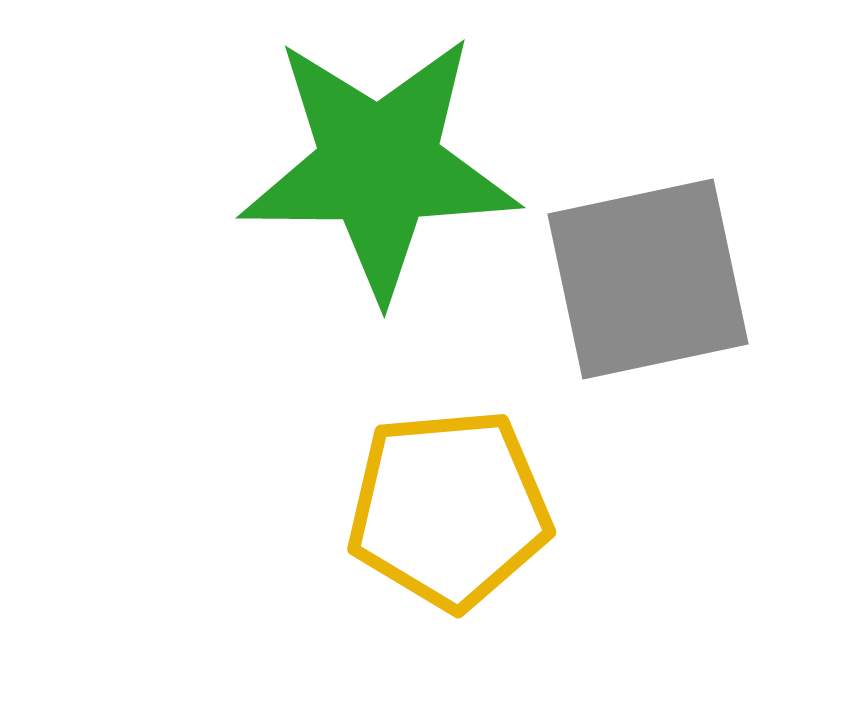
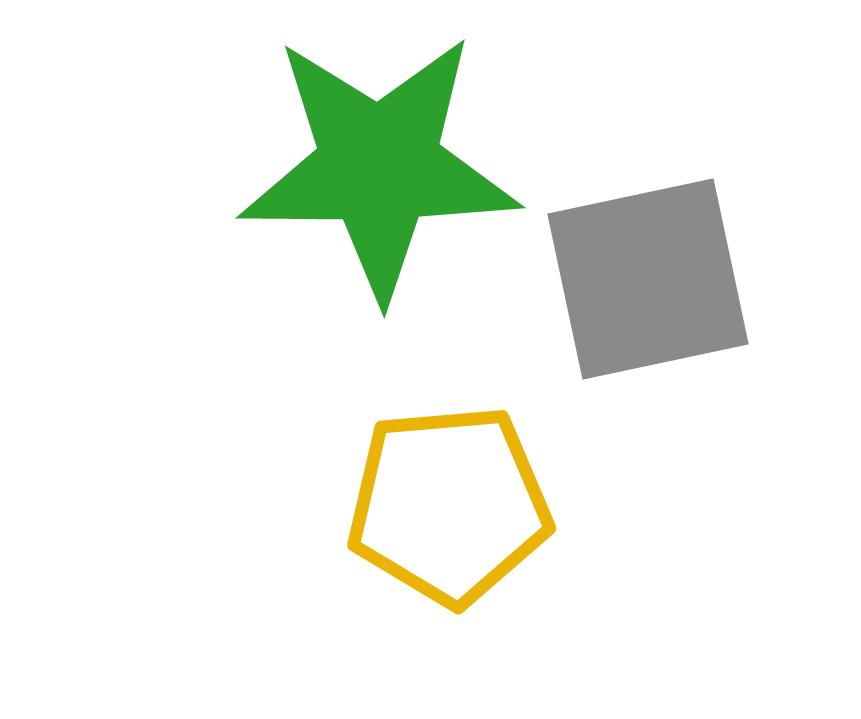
yellow pentagon: moved 4 px up
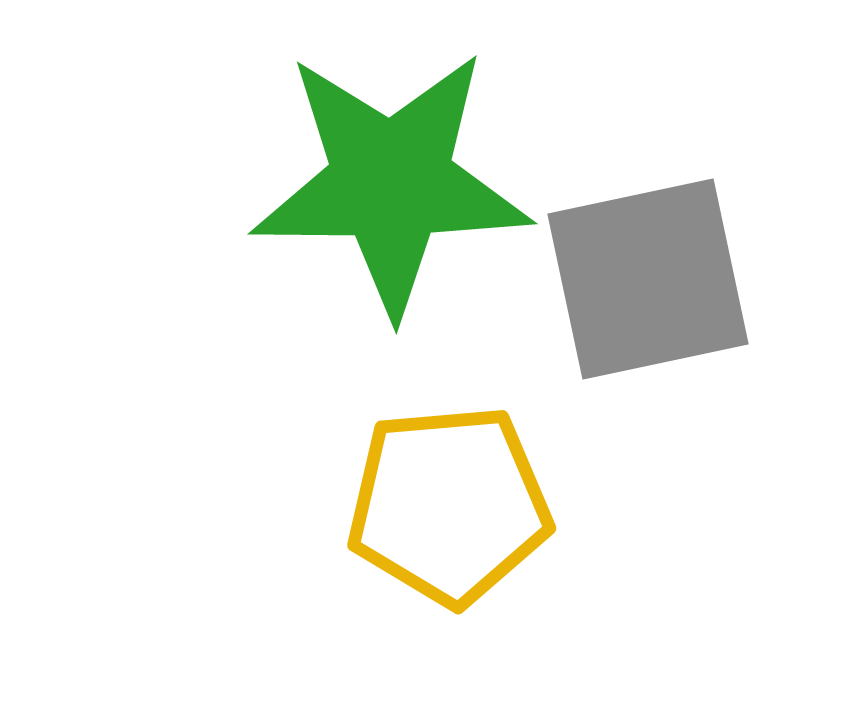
green star: moved 12 px right, 16 px down
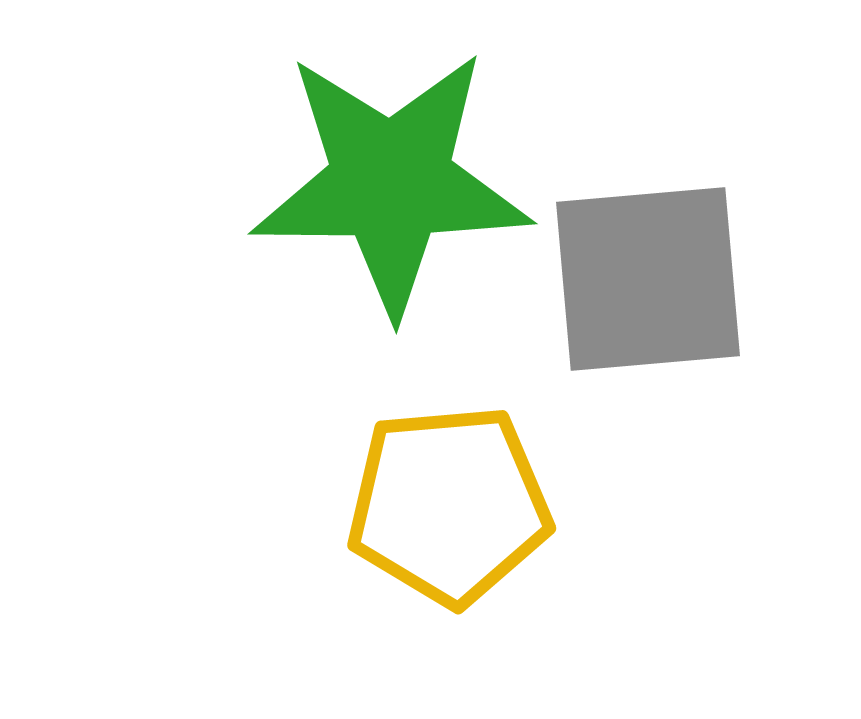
gray square: rotated 7 degrees clockwise
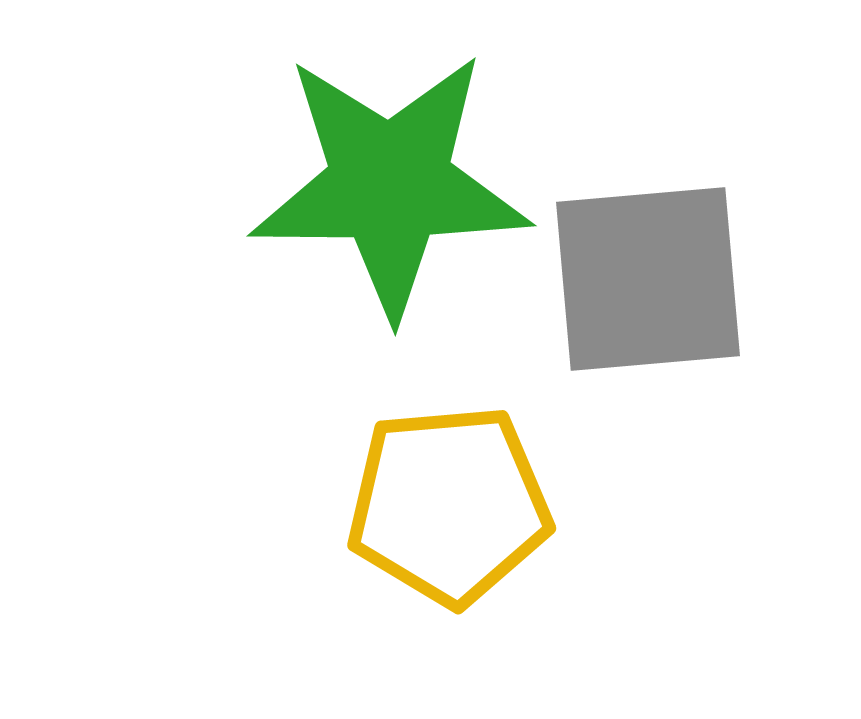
green star: moved 1 px left, 2 px down
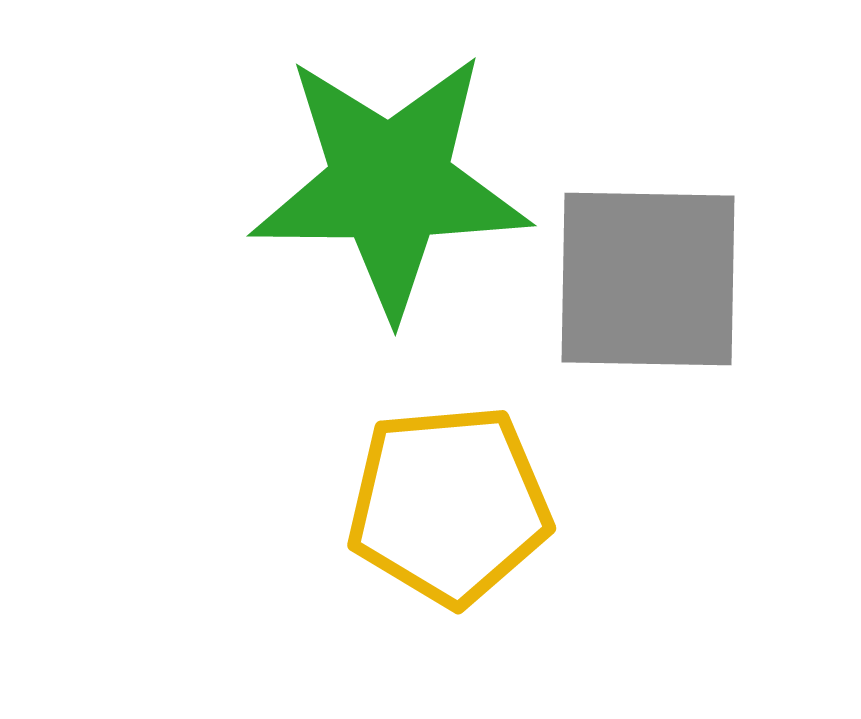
gray square: rotated 6 degrees clockwise
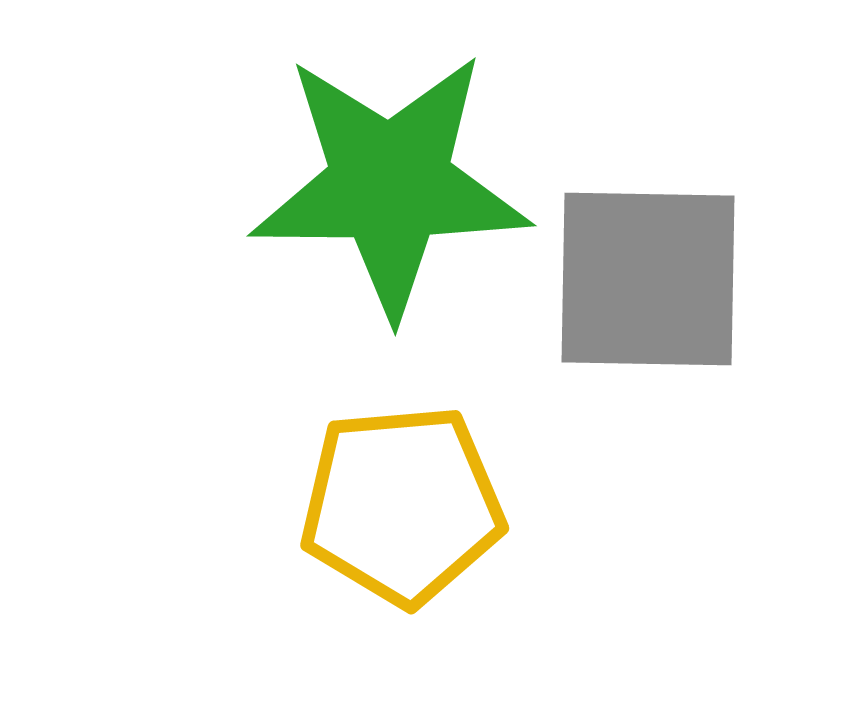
yellow pentagon: moved 47 px left
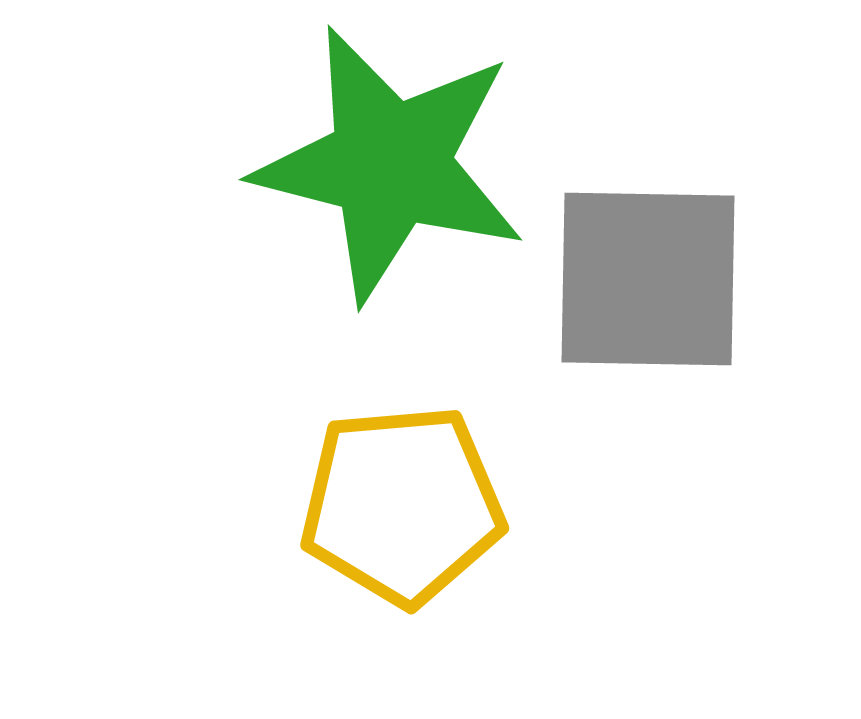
green star: moved 20 px up; rotated 14 degrees clockwise
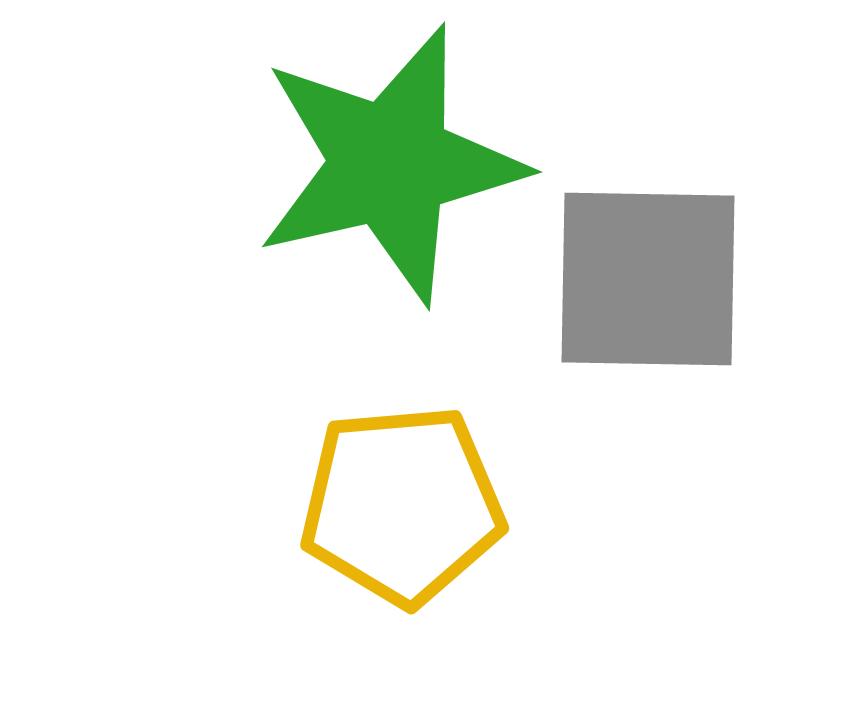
green star: rotated 27 degrees counterclockwise
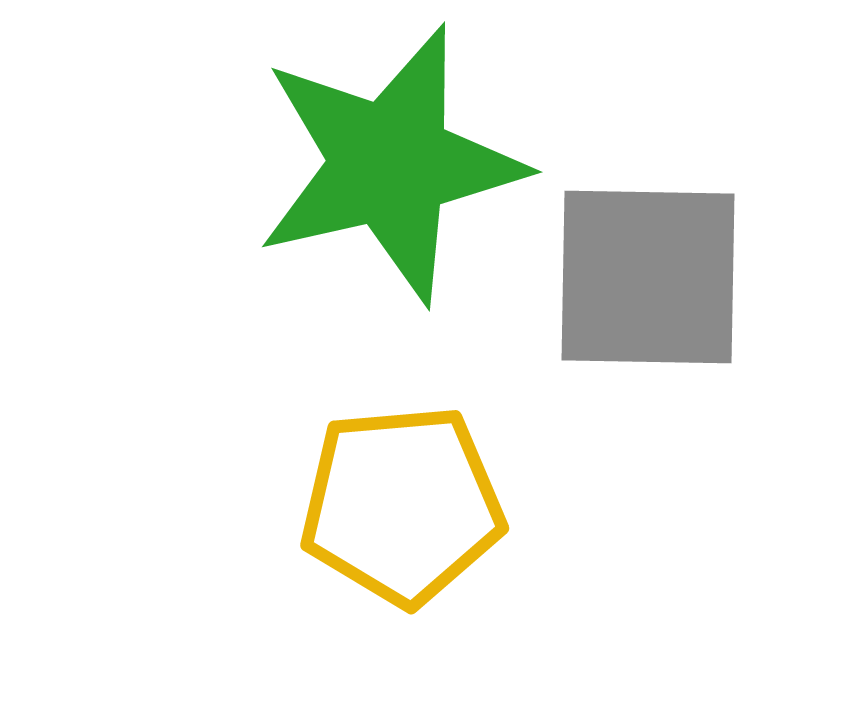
gray square: moved 2 px up
